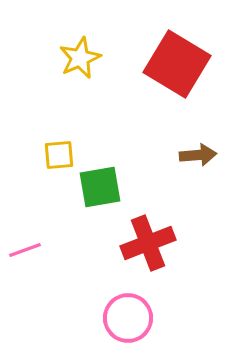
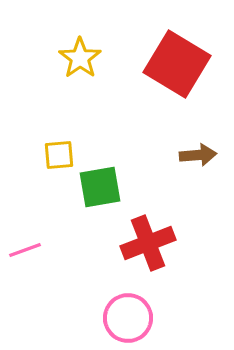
yellow star: rotated 12 degrees counterclockwise
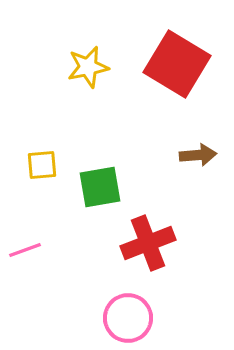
yellow star: moved 8 px right, 9 px down; rotated 24 degrees clockwise
yellow square: moved 17 px left, 10 px down
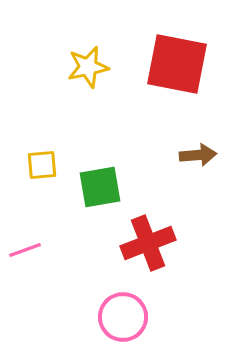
red square: rotated 20 degrees counterclockwise
pink circle: moved 5 px left, 1 px up
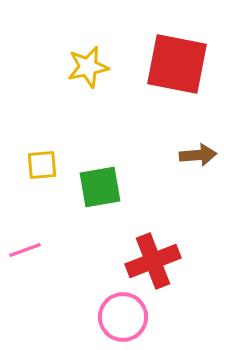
red cross: moved 5 px right, 18 px down
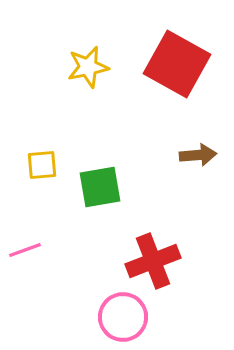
red square: rotated 18 degrees clockwise
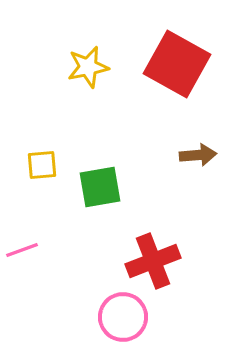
pink line: moved 3 px left
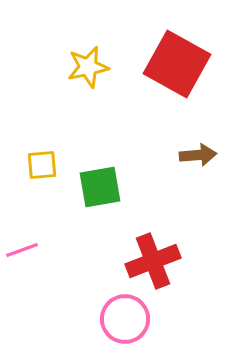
pink circle: moved 2 px right, 2 px down
